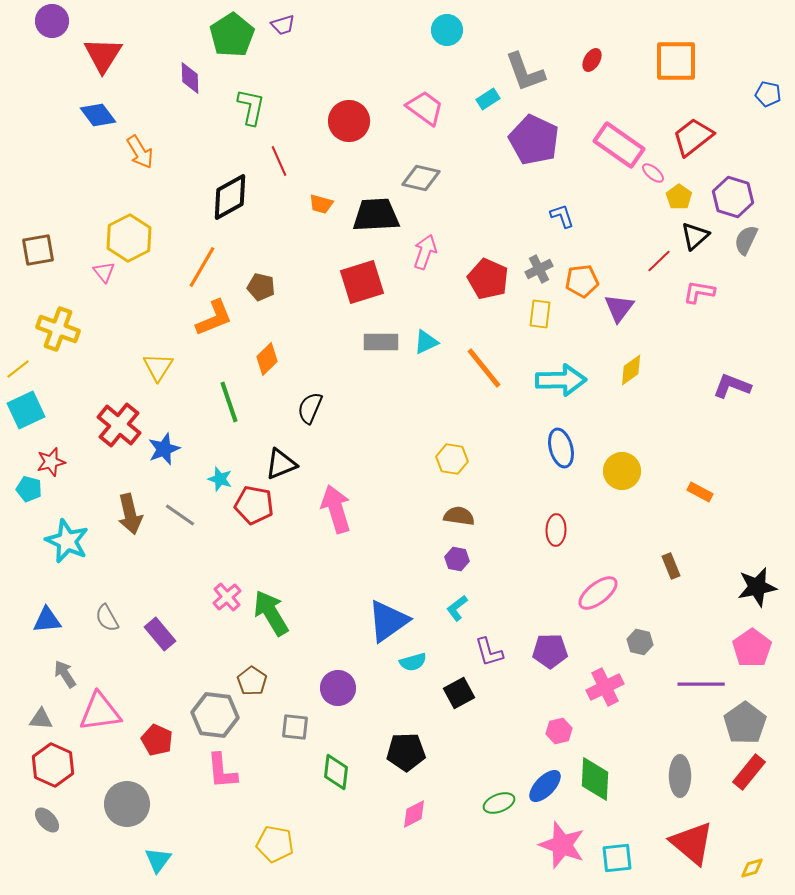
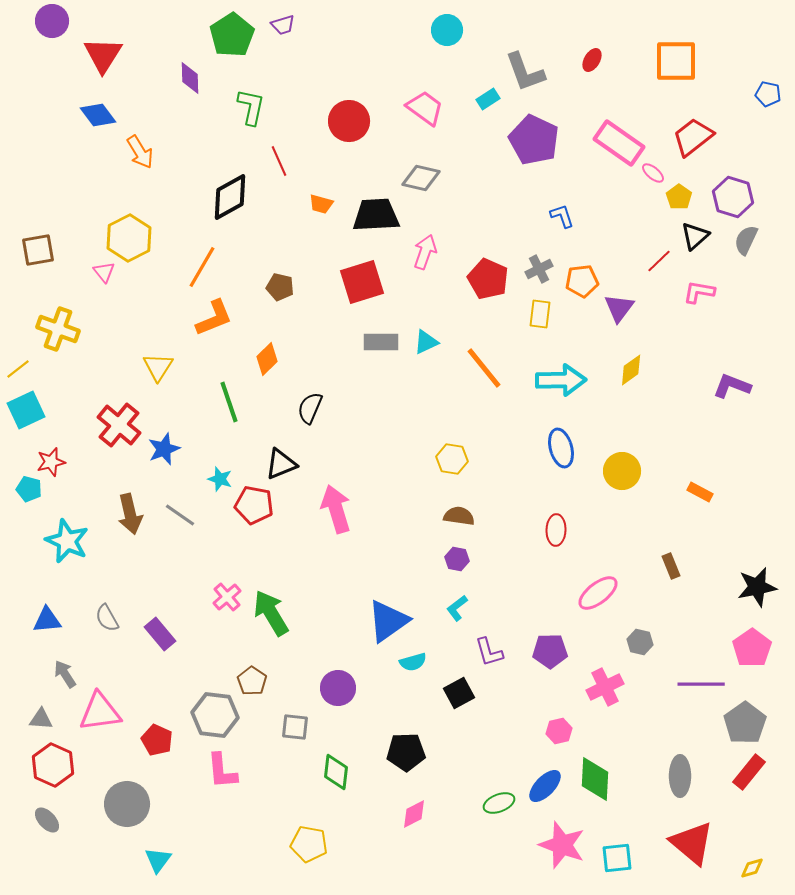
pink rectangle at (619, 145): moved 2 px up
brown pentagon at (261, 287): moved 19 px right
yellow pentagon at (275, 844): moved 34 px right
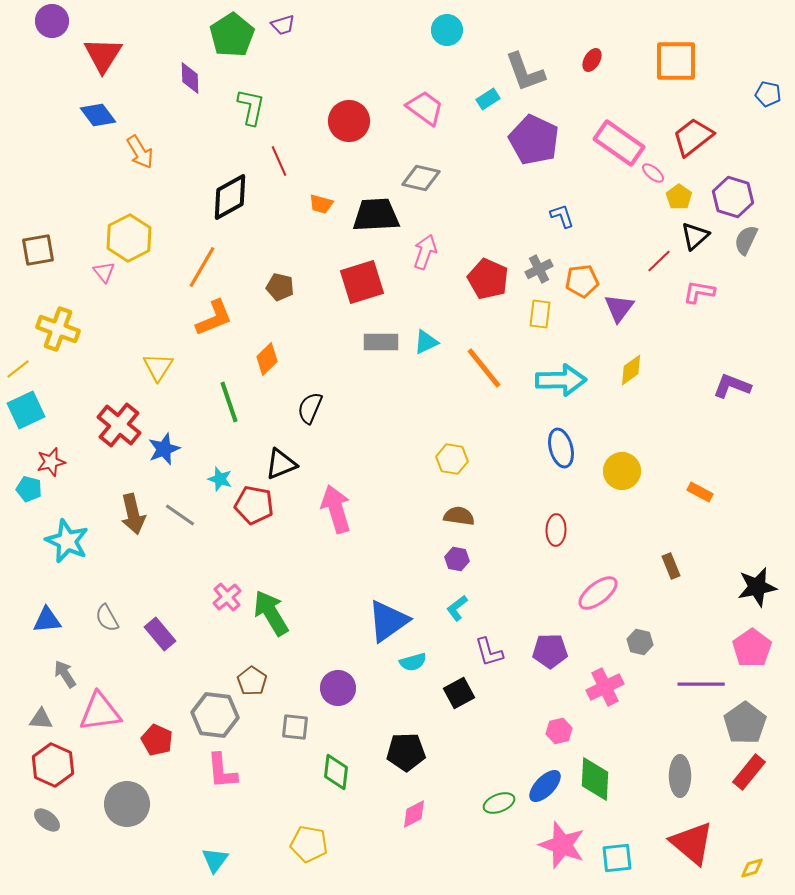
brown arrow at (130, 514): moved 3 px right
gray ellipse at (47, 820): rotated 8 degrees counterclockwise
cyan triangle at (158, 860): moved 57 px right
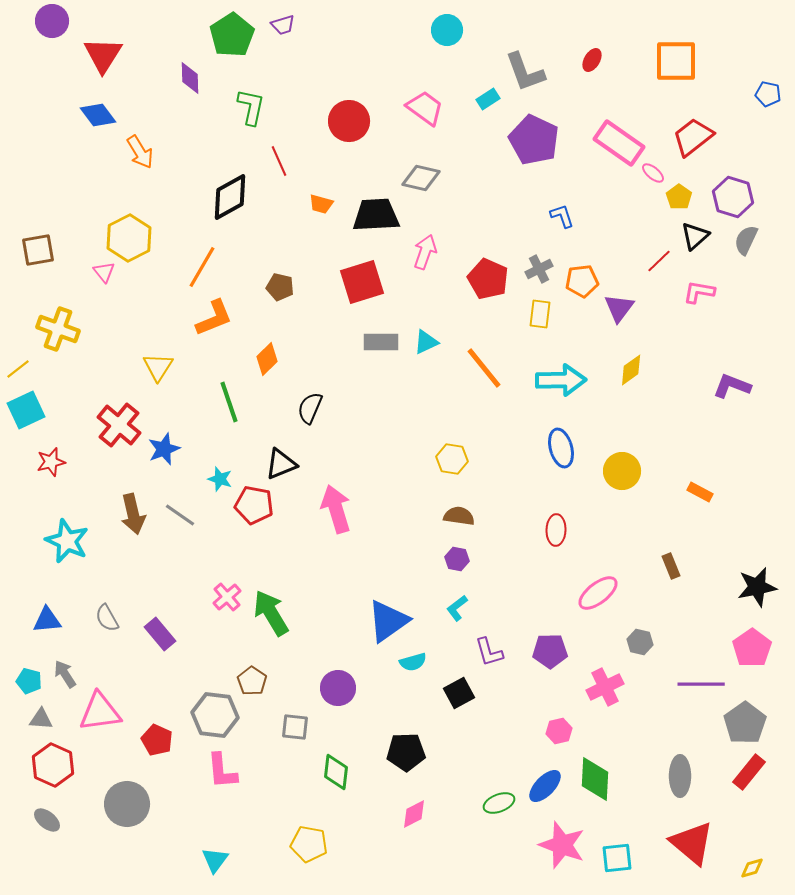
cyan pentagon at (29, 489): moved 192 px down
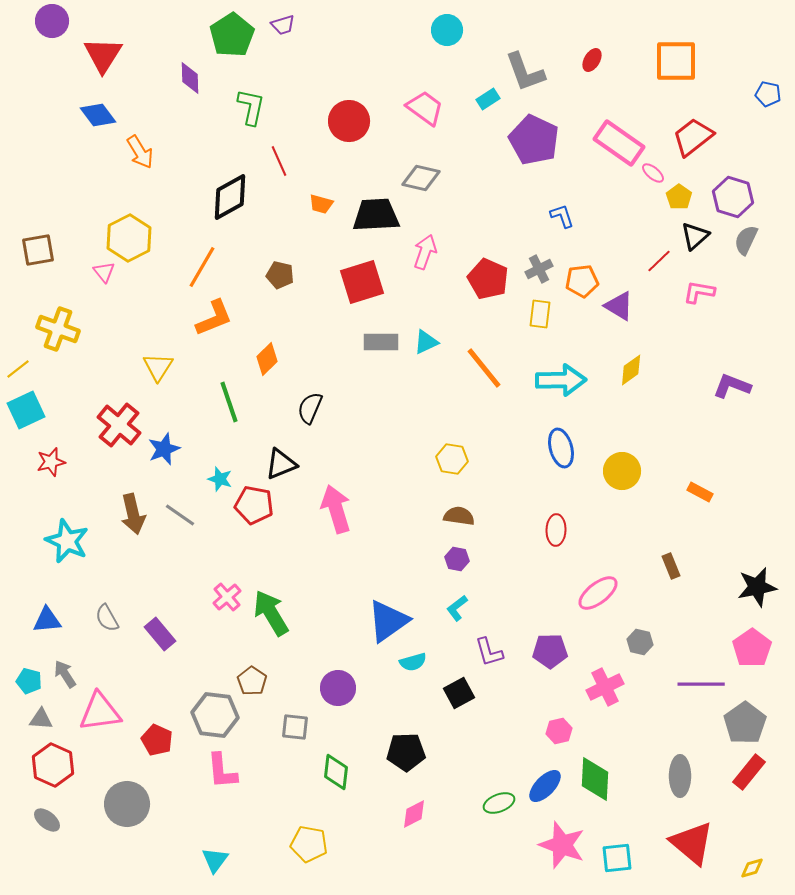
brown pentagon at (280, 287): moved 12 px up
purple triangle at (619, 308): moved 2 px up; rotated 36 degrees counterclockwise
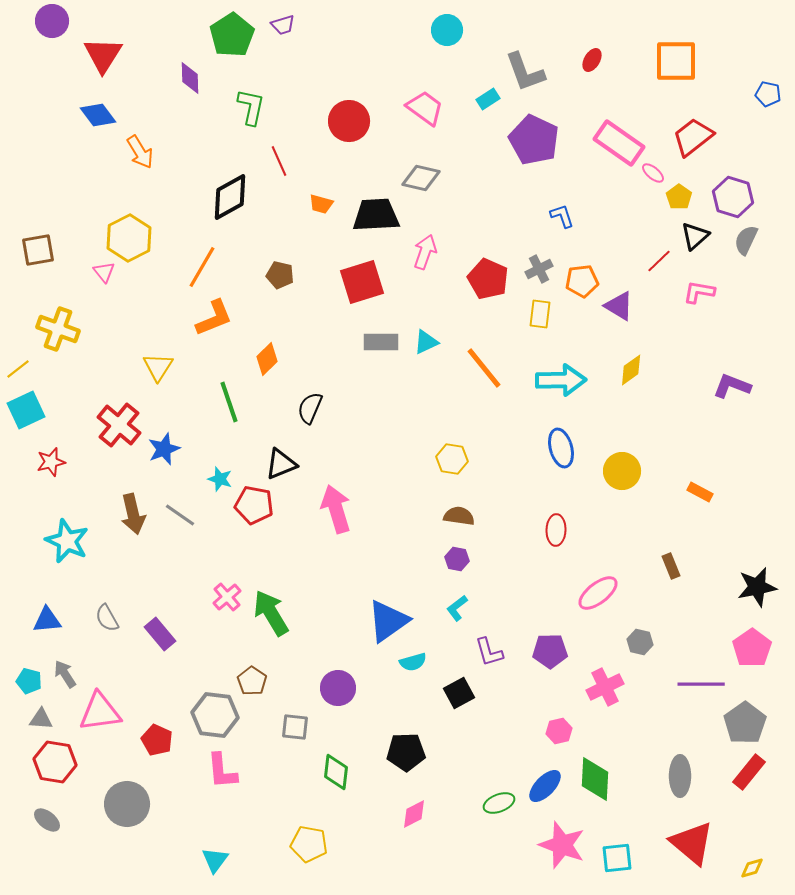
red hexagon at (53, 765): moved 2 px right, 3 px up; rotated 15 degrees counterclockwise
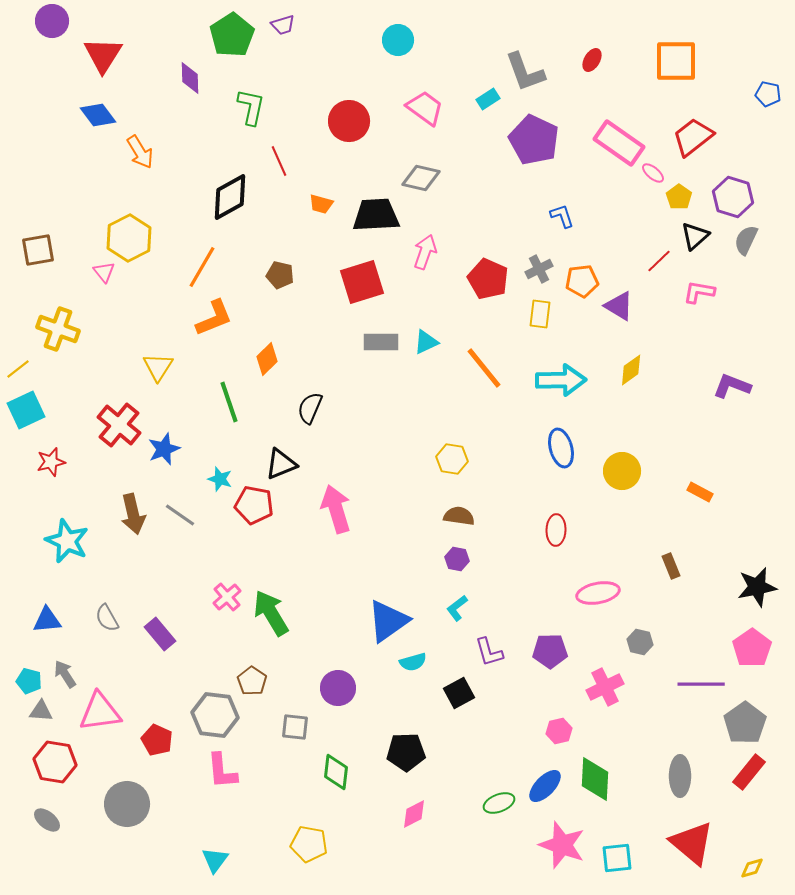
cyan circle at (447, 30): moved 49 px left, 10 px down
pink ellipse at (598, 593): rotated 27 degrees clockwise
gray triangle at (41, 719): moved 8 px up
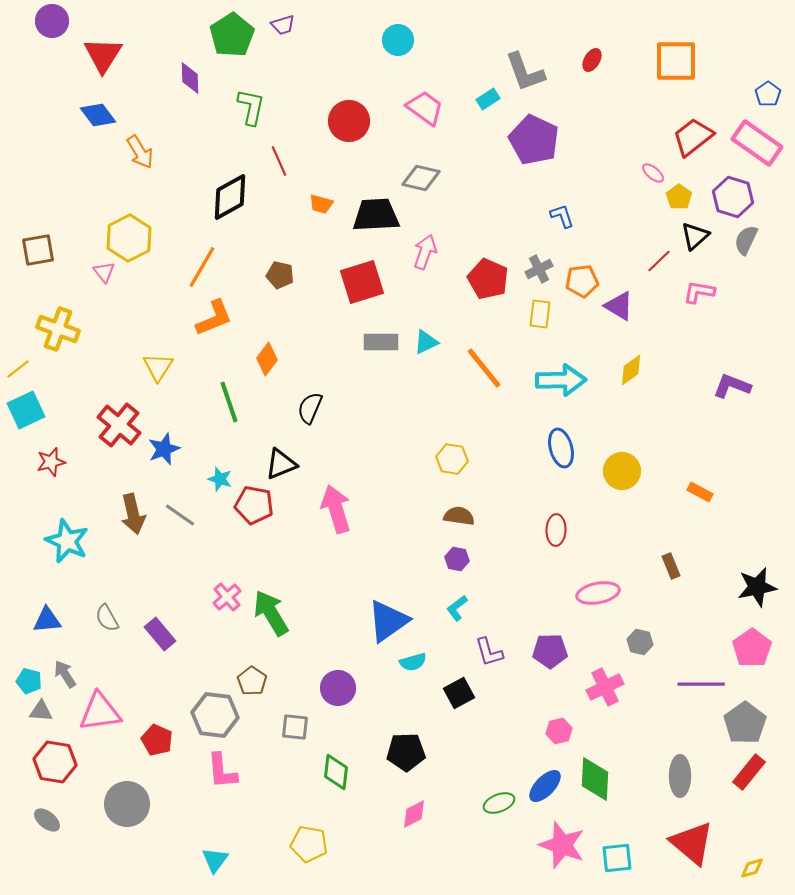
blue pentagon at (768, 94): rotated 25 degrees clockwise
pink rectangle at (619, 143): moved 138 px right
orange diamond at (267, 359): rotated 8 degrees counterclockwise
